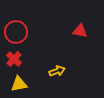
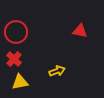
yellow triangle: moved 1 px right, 2 px up
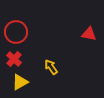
red triangle: moved 9 px right, 3 px down
yellow arrow: moved 6 px left, 4 px up; rotated 105 degrees counterclockwise
yellow triangle: rotated 18 degrees counterclockwise
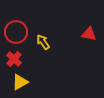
yellow arrow: moved 8 px left, 25 px up
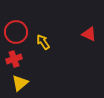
red triangle: rotated 14 degrees clockwise
red cross: rotated 28 degrees clockwise
yellow triangle: moved 1 px down; rotated 12 degrees counterclockwise
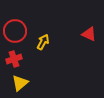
red circle: moved 1 px left, 1 px up
yellow arrow: rotated 63 degrees clockwise
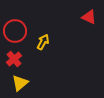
red triangle: moved 17 px up
red cross: rotated 21 degrees counterclockwise
